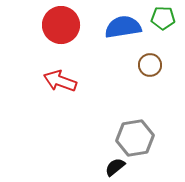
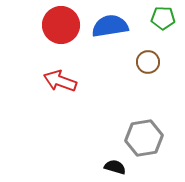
blue semicircle: moved 13 px left, 1 px up
brown circle: moved 2 px left, 3 px up
gray hexagon: moved 9 px right
black semicircle: rotated 55 degrees clockwise
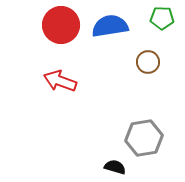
green pentagon: moved 1 px left
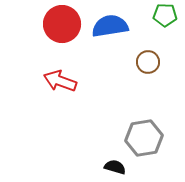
green pentagon: moved 3 px right, 3 px up
red circle: moved 1 px right, 1 px up
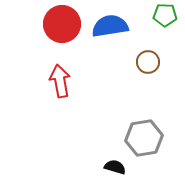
red arrow: rotated 60 degrees clockwise
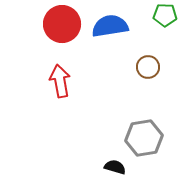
brown circle: moved 5 px down
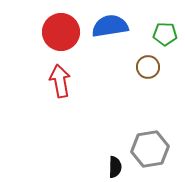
green pentagon: moved 19 px down
red circle: moved 1 px left, 8 px down
gray hexagon: moved 6 px right, 11 px down
black semicircle: rotated 75 degrees clockwise
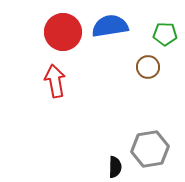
red circle: moved 2 px right
red arrow: moved 5 px left
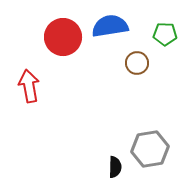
red circle: moved 5 px down
brown circle: moved 11 px left, 4 px up
red arrow: moved 26 px left, 5 px down
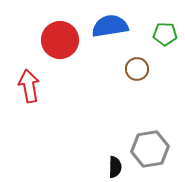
red circle: moved 3 px left, 3 px down
brown circle: moved 6 px down
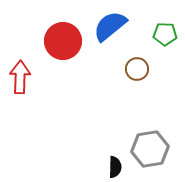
blue semicircle: rotated 30 degrees counterclockwise
red circle: moved 3 px right, 1 px down
red arrow: moved 9 px left, 9 px up; rotated 12 degrees clockwise
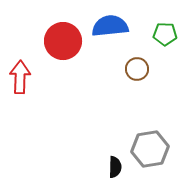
blue semicircle: rotated 33 degrees clockwise
